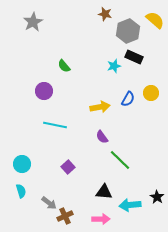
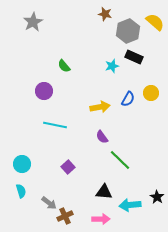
yellow semicircle: moved 2 px down
cyan star: moved 2 px left
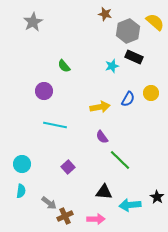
cyan semicircle: rotated 24 degrees clockwise
pink arrow: moved 5 px left
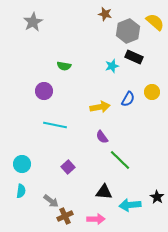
green semicircle: rotated 40 degrees counterclockwise
yellow circle: moved 1 px right, 1 px up
gray arrow: moved 2 px right, 2 px up
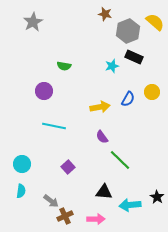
cyan line: moved 1 px left, 1 px down
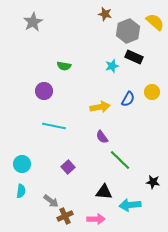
black star: moved 4 px left, 15 px up; rotated 24 degrees counterclockwise
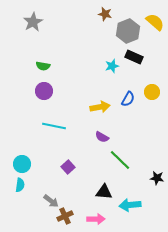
green semicircle: moved 21 px left
purple semicircle: rotated 24 degrees counterclockwise
black star: moved 4 px right, 4 px up
cyan semicircle: moved 1 px left, 6 px up
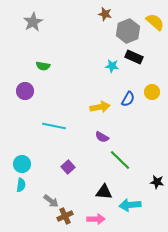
cyan star: rotated 24 degrees clockwise
purple circle: moved 19 px left
black star: moved 4 px down
cyan semicircle: moved 1 px right
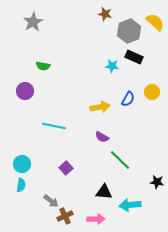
gray hexagon: moved 1 px right
purple square: moved 2 px left, 1 px down
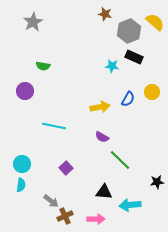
black star: rotated 16 degrees counterclockwise
